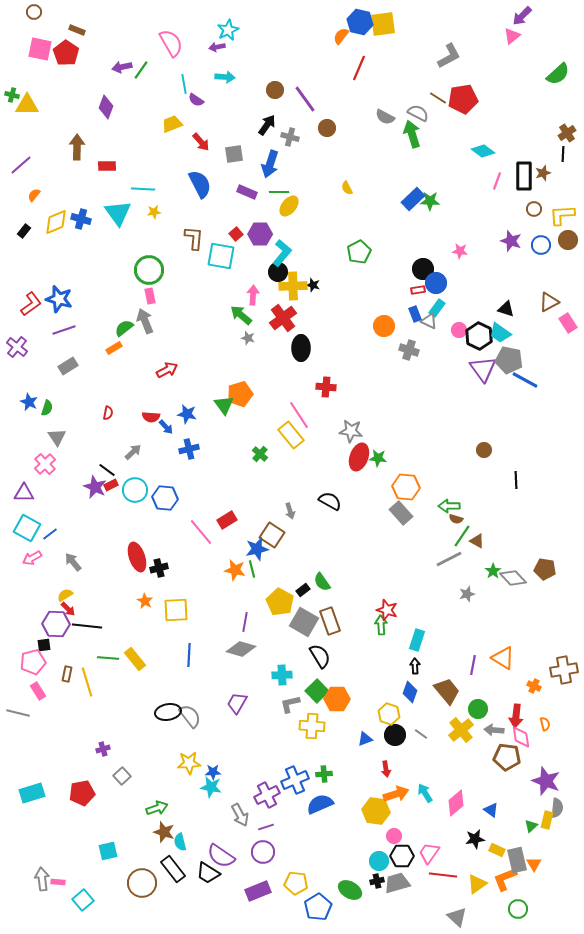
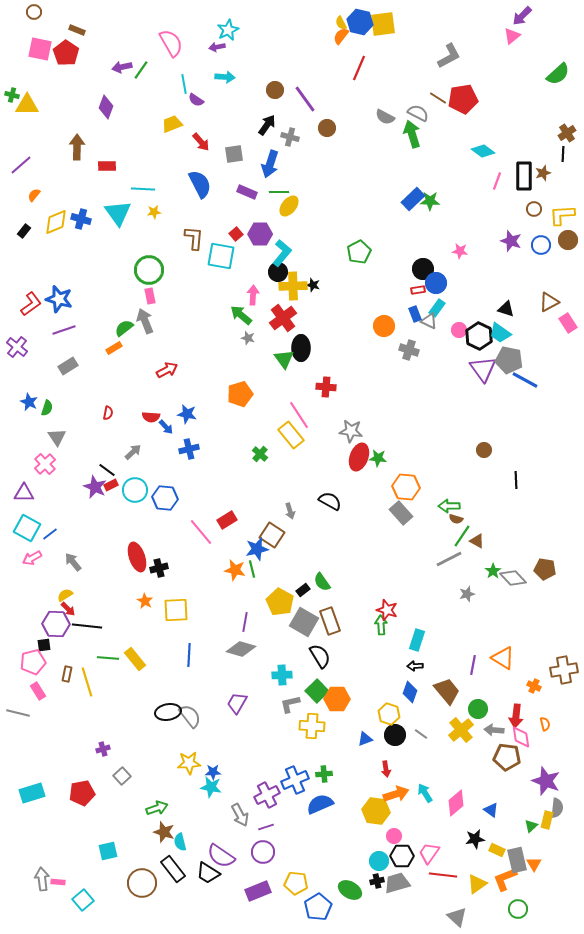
yellow semicircle at (347, 188): moved 6 px left, 165 px up
green triangle at (224, 405): moved 60 px right, 46 px up
black arrow at (415, 666): rotated 91 degrees counterclockwise
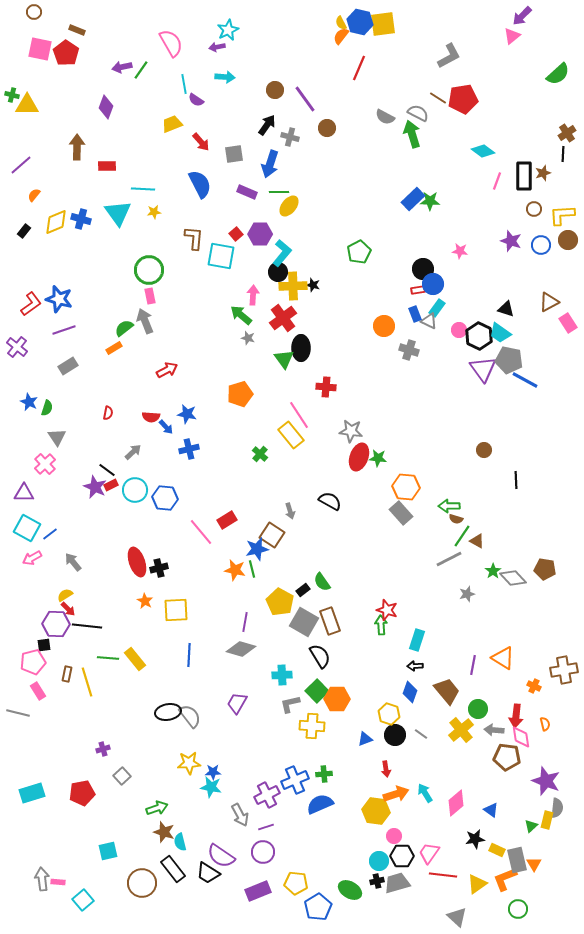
blue circle at (436, 283): moved 3 px left, 1 px down
red ellipse at (137, 557): moved 5 px down
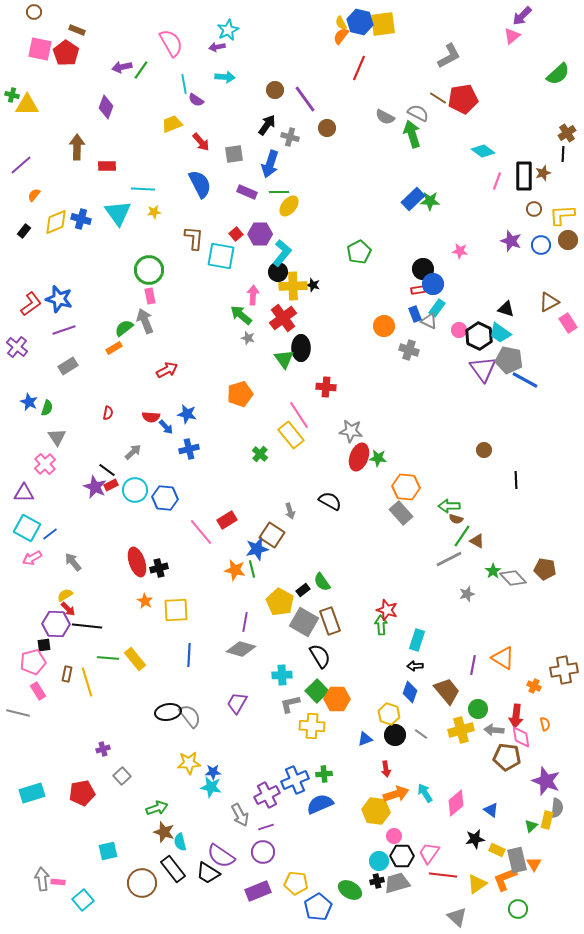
yellow cross at (461, 730): rotated 25 degrees clockwise
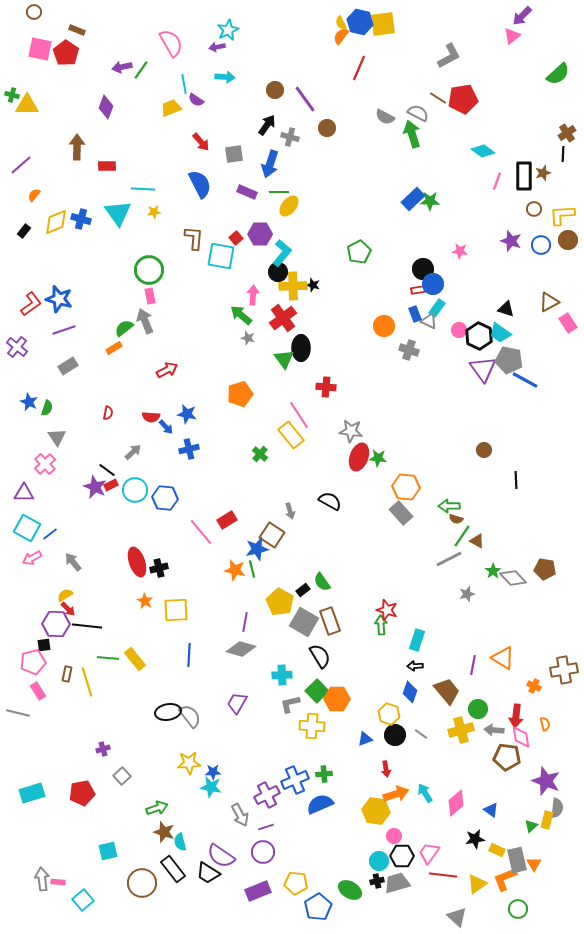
yellow trapezoid at (172, 124): moved 1 px left, 16 px up
red square at (236, 234): moved 4 px down
